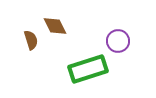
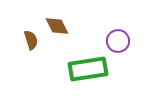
brown diamond: moved 2 px right
green rectangle: rotated 9 degrees clockwise
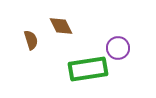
brown diamond: moved 4 px right
purple circle: moved 7 px down
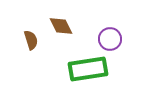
purple circle: moved 8 px left, 9 px up
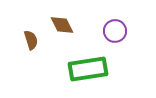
brown diamond: moved 1 px right, 1 px up
purple circle: moved 5 px right, 8 px up
